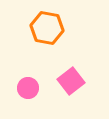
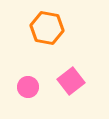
pink circle: moved 1 px up
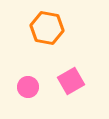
pink square: rotated 8 degrees clockwise
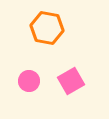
pink circle: moved 1 px right, 6 px up
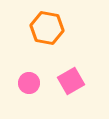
pink circle: moved 2 px down
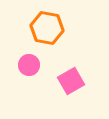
pink circle: moved 18 px up
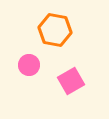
orange hexagon: moved 8 px right, 2 px down
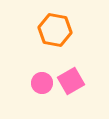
pink circle: moved 13 px right, 18 px down
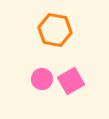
pink circle: moved 4 px up
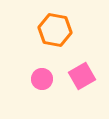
pink square: moved 11 px right, 5 px up
